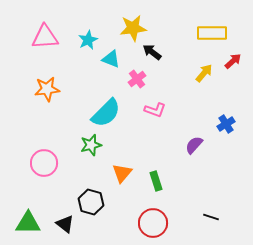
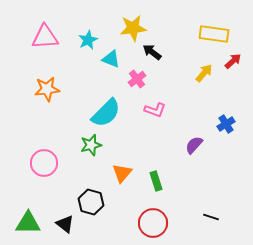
yellow rectangle: moved 2 px right, 1 px down; rotated 8 degrees clockwise
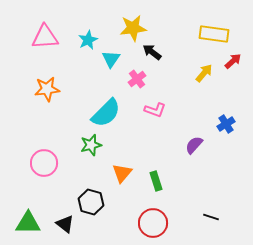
cyan triangle: rotated 42 degrees clockwise
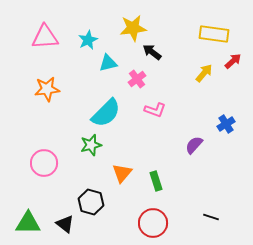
cyan triangle: moved 3 px left, 4 px down; rotated 42 degrees clockwise
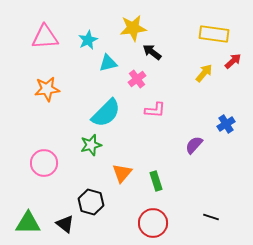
pink L-shape: rotated 15 degrees counterclockwise
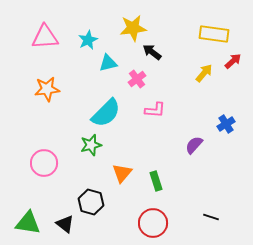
green triangle: rotated 8 degrees clockwise
